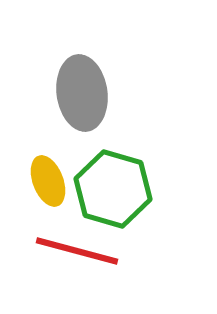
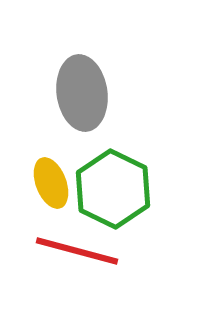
yellow ellipse: moved 3 px right, 2 px down
green hexagon: rotated 10 degrees clockwise
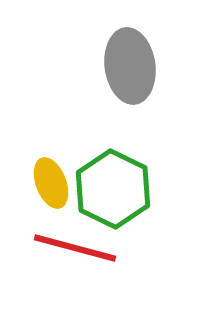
gray ellipse: moved 48 px right, 27 px up
red line: moved 2 px left, 3 px up
